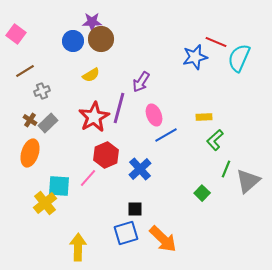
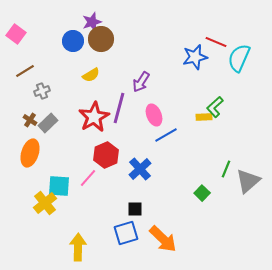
purple star: rotated 18 degrees counterclockwise
green L-shape: moved 33 px up
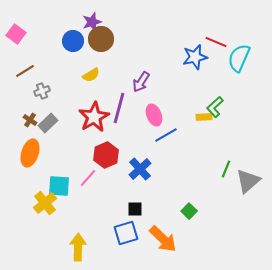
green square: moved 13 px left, 18 px down
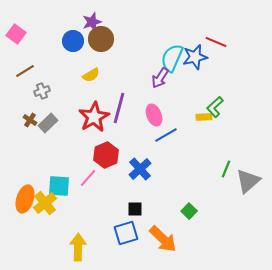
cyan semicircle: moved 67 px left
purple arrow: moved 19 px right, 4 px up
orange ellipse: moved 5 px left, 46 px down
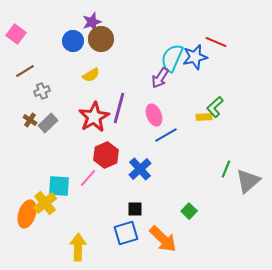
orange ellipse: moved 2 px right, 15 px down
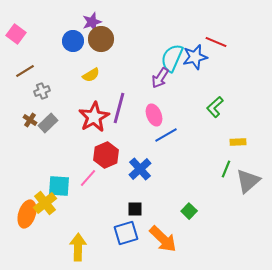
yellow rectangle: moved 34 px right, 25 px down
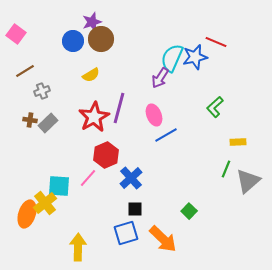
brown cross: rotated 24 degrees counterclockwise
blue cross: moved 9 px left, 9 px down
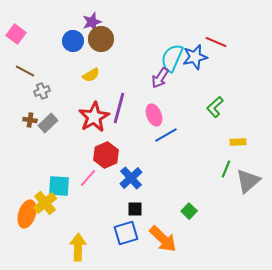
brown line: rotated 60 degrees clockwise
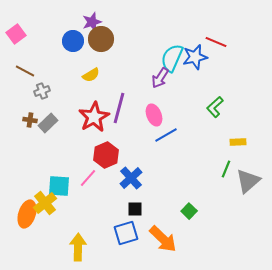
pink square: rotated 18 degrees clockwise
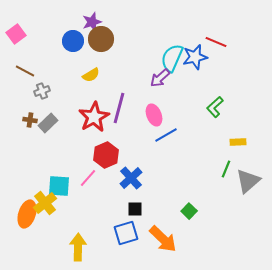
purple arrow: rotated 15 degrees clockwise
